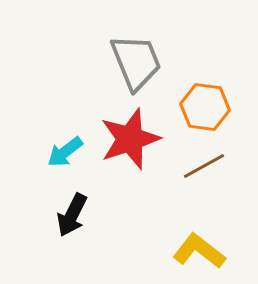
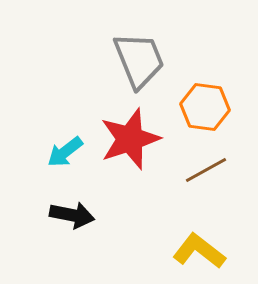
gray trapezoid: moved 3 px right, 2 px up
brown line: moved 2 px right, 4 px down
black arrow: rotated 105 degrees counterclockwise
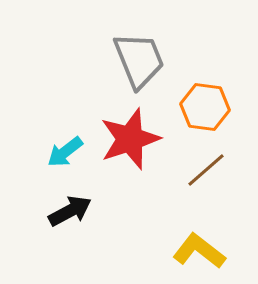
brown line: rotated 12 degrees counterclockwise
black arrow: moved 2 px left, 4 px up; rotated 39 degrees counterclockwise
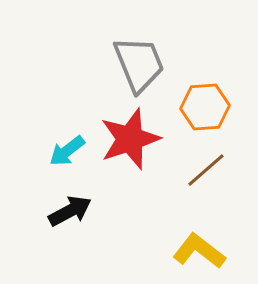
gray trapezoid: moved 4 px down
orange hexagon: rotated 12 degrees counterclockwise
cyan arrow: moved 2 px right, 1 px up
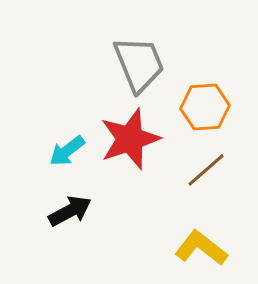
yellow L-shape: moved 2 px right, 3 px up
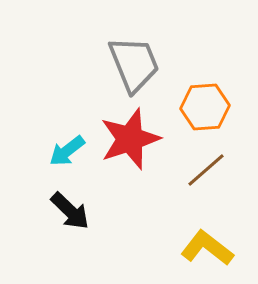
gray trapezoid: moved 5 px left
black arrow: rotated 72 degrees clockwise
yellow L-shape: moved 6 px right
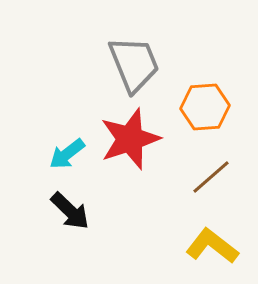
cyan arrow: moved 3 px down
brown line: moved 5 px right, 7 px down
yellow L-shape: moved 5 px right, 2 px up
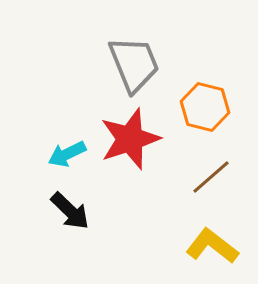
orange hexagon: rotated 18 degrees clockwise
cyan arrow: rotated 12 degrees clockwise
